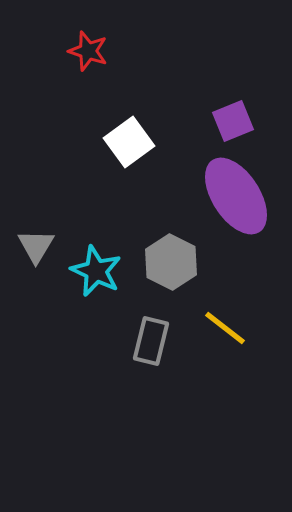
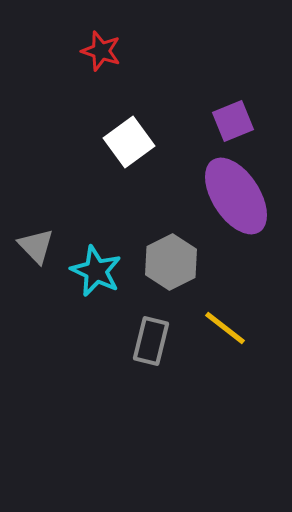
red star: moved 13 px right
gray triangle: rotated 15 degrees counterclockwise
gray hexagon: rotated 6 degrees clockwise
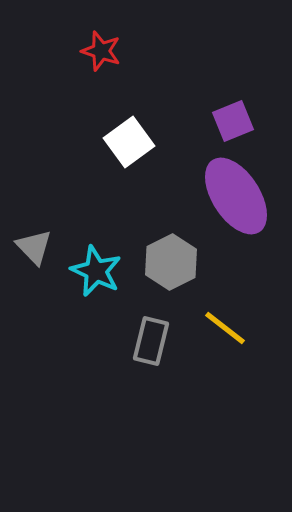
gray triangle: moved 2 px left, 1 px down
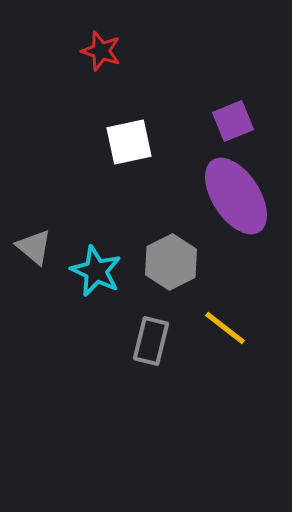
white square: rotated 24 degrees clockwise
gray triangle: rotated 6 degrees counterclockwise
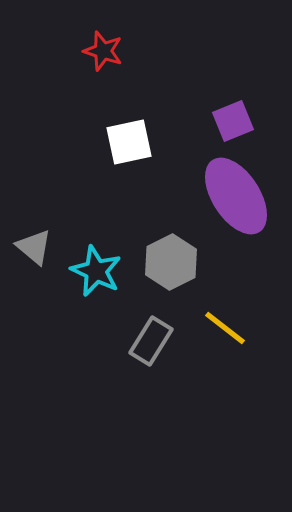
red star: moved 2 px right
gray rectangle: rotated 18 degrees clockwise
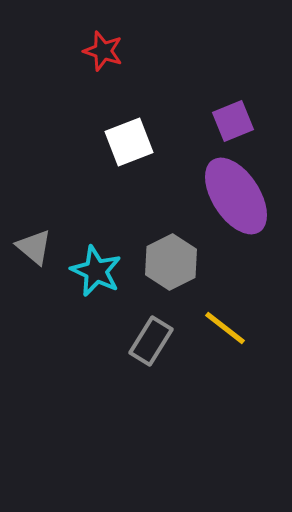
white square: rotated 9 degrees counterclockwise
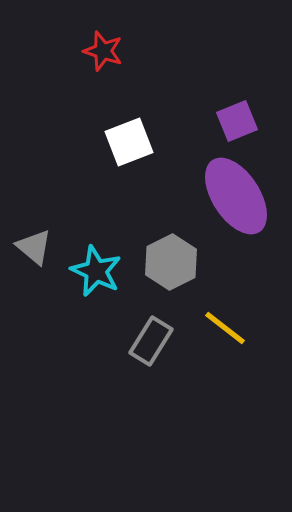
purple square: moved 4 px right
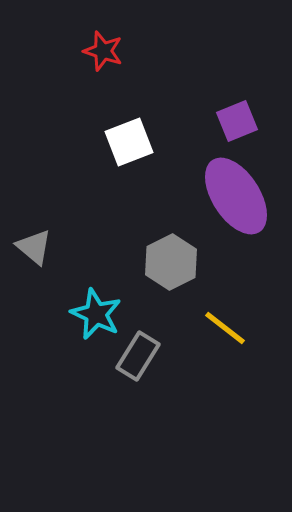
cyan star: moved 43 px down
gray rectangle: moved 13 px left, 15 px down
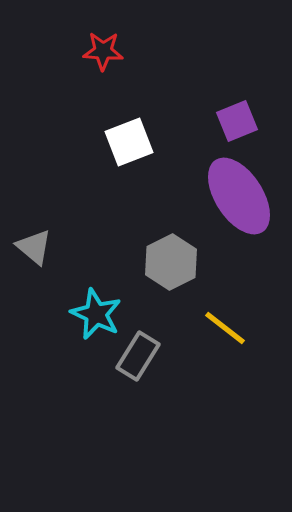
red star: rotated 15 degrees counterclockwise
purple ellipse: moved 3 px right
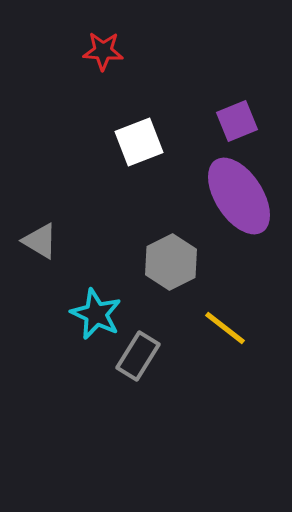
white square: moved 10 px right
gray triangle: moved 6 px right, 6 px up; rotated 9 degrees counterclockwise
